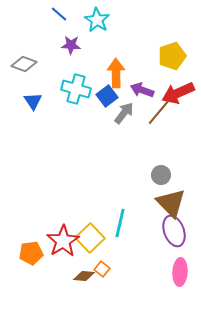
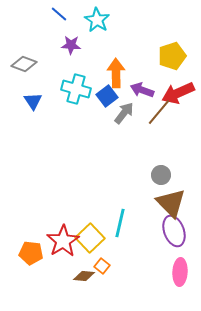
orange pentagon: rotated 15 degrees clockwise
orange square: moved 3 px up
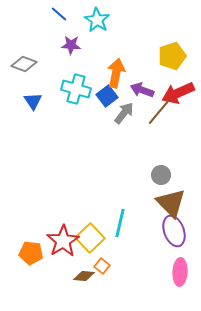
orange arrow: rotated 12 degrees clockwise
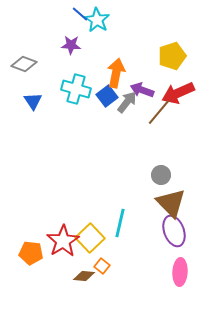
blue line: moved 21 px right
gray arrow: moved 3 px right, 11 px up
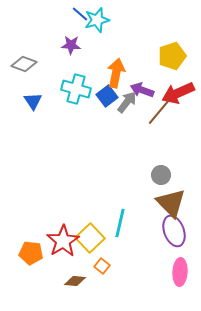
cyan star: rotated 25 degrees clockwise
brown diamond: moved 9 px left, 5 px down
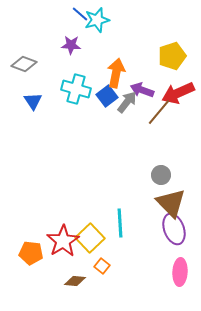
cyan line: rotated 16 degrees counterclockwise
purple ellipse: moved 2 px up
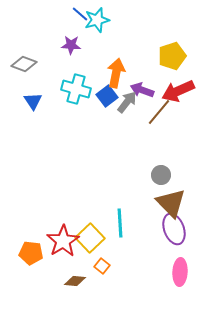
red arrow: moved 2 px up
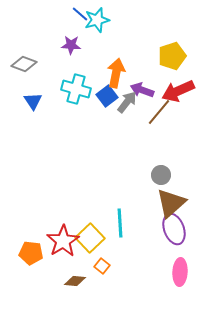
brown triangle: rotated 32 degrees clockwise
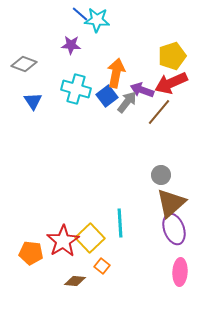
cyan star: rotated 20 degrees clockwise
red arrow: moved 7 px left, 8 px up
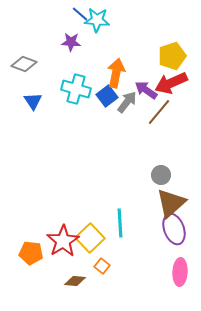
purple star: moved 3 px up
purple arrow: moved 4 px right; rotated 15 degrees clockwise
